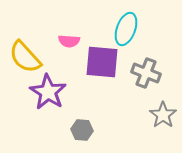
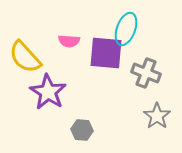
purple square: moved 4 px right, 9 px up
gray star: moved 6 px left, 1 px down
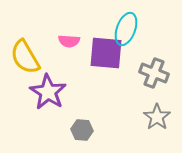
yellow semicircle: rotated 12 degrees clockwise
gray cross: moved 8 px right
gray star: moved 1 px down
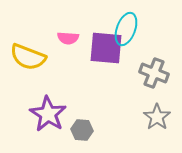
pink semicircle: moved 1 px left, 3 px up
purple square: moved 5 px up
yellow semicircle: moved 3 px right; rotated 39 degrees counterclockwise
purple star: moved 22 px down
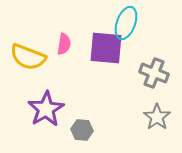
cyan ellipse: moved 6 px up
pink semicircle: moved 4 px left, 6 px down; rotated 85 degrees counterclockwise
purple star: moved 2 px left, 5 px up; rotated 9 degrees clockwise
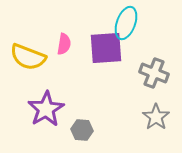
purple square: rotated 9 degrees counterclockwise
gray star: moved 1 px left
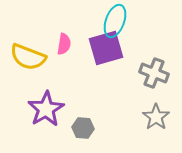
cyan ellipse: moved 11 px left, 2 px up
purple square: rotated 12 degrees counterclockwise
gray hexagon: moved 1 px right, 2 px up
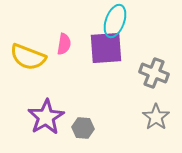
purple square: rotated 12 degrees clockwise
purple star: moved 8 px down
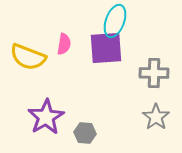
gray cross: rotated 20 degrees counterclockwise
gray hexagon: moved 2 px right, 5 px down
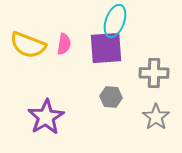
yellow semicircle: moved 12 px up
gray hexagon: moved 26 px right, 36 px up
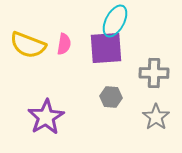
cyan ellipse: rotated 8 degrees clockwise
